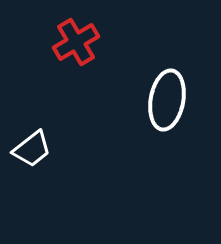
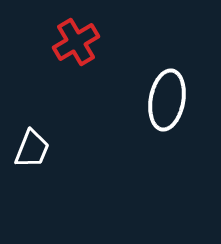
white trapezoid: rotated 30 degrees counterclockwise
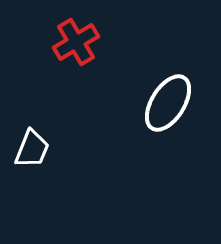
white ellipse: moved 1 px right, 3 px down; rotated 22 degrees clockwise
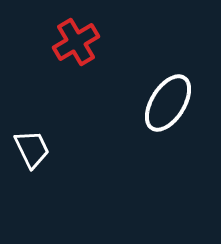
white trapezoid: rotated 48 degrees counterclockwise
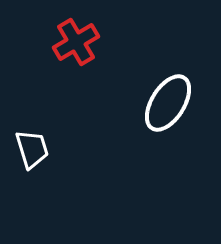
white trapezoid: rotated 9 degrees clockwise
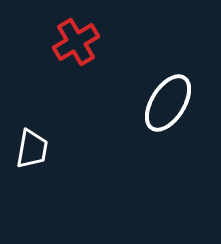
white trapezoid: rotated 27 degrees clockwise
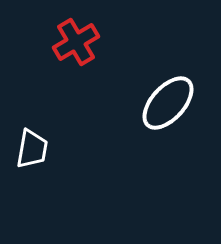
white ellipse: rotated 10 degrees clockwise
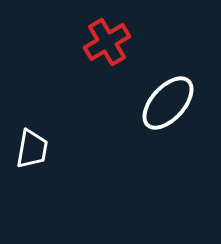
red cross: moved 31 px right
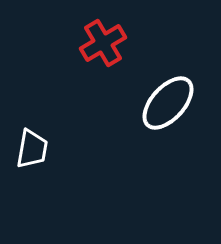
red cross: moved 4 px left, 1 px down
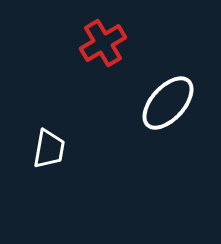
white trapezoid: moved 17 px right
